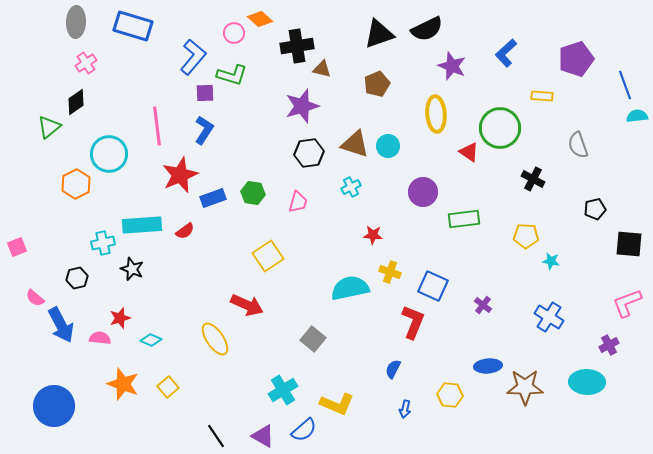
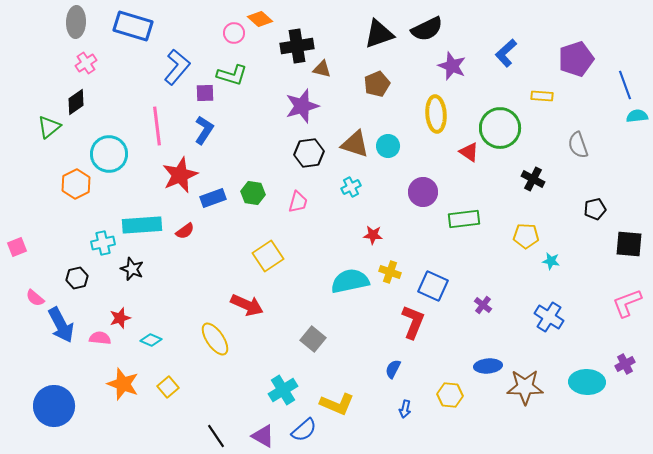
blue L-shape at (193, 57): moved 16 px left, 10 px down
cyan semicircle at (350, 288): moved 7 px up
purple cross at (609, 345): moved 16 px right, 19 px down
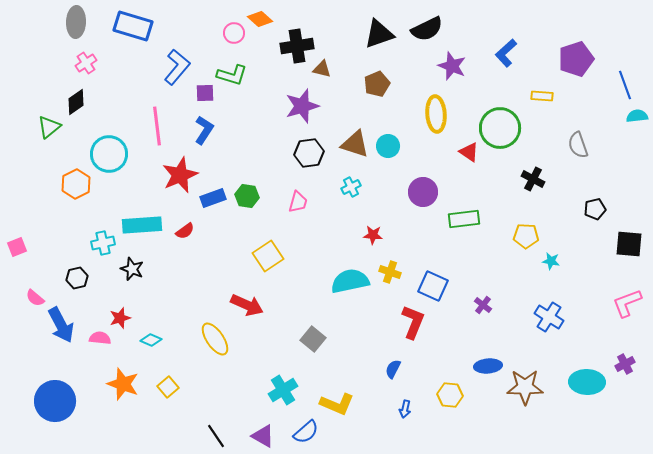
green hexagon at (253, 193): moved 6 px left, 3 px down
blue circle at (54, 406): moved 1 px right, 5 px up
blue semicircle at (304, 430): moved 2 px right, 2 px down
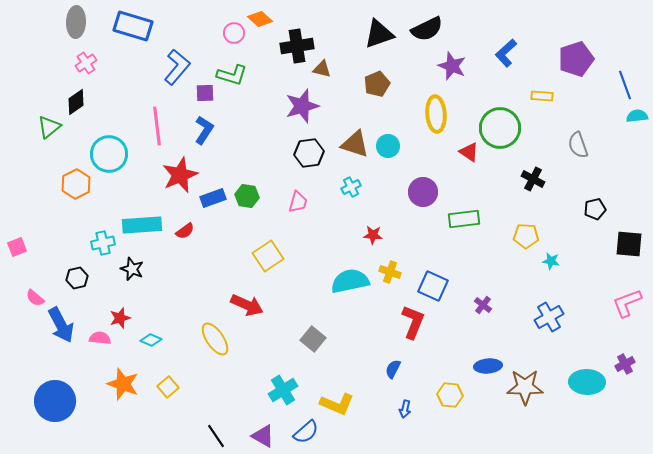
blue cross at (549, 317): rotated 28 degrees clockwise
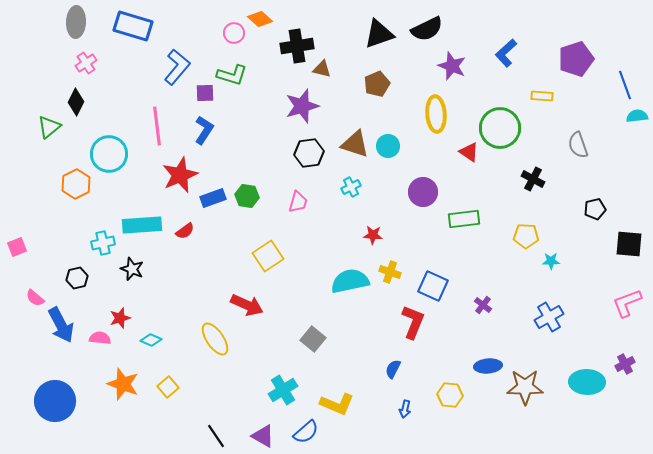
black diamond at (76, 102): rotated 28 degrees counterclockwise
cyan star at (551, 261): rotated 12 degrees counterclockwise
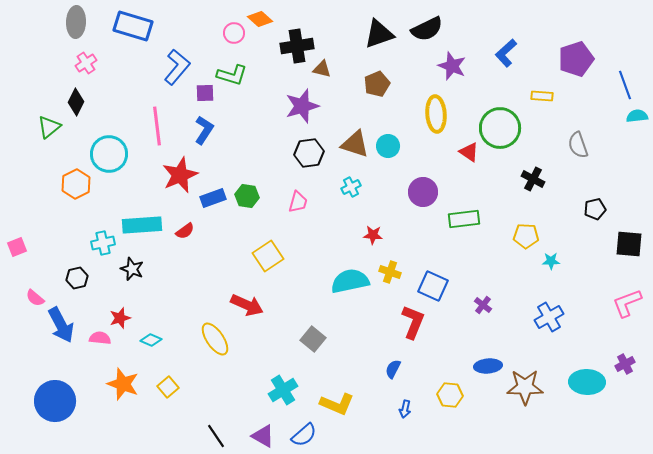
blue semicircle at (306, 432): moved 2 px left, 3 px down
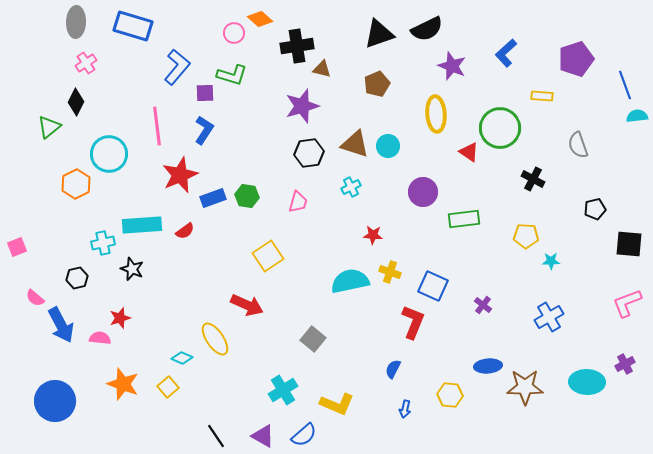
cyan diamond at (151, 340): moved 31 px right, 18 px down
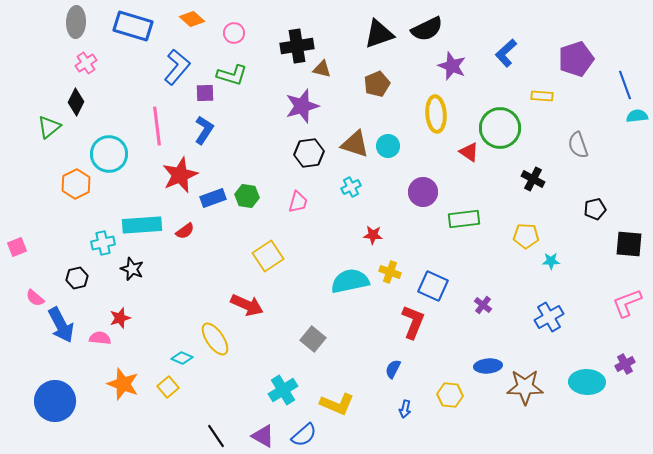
orange diamond at (260, 19): moved 68 px left
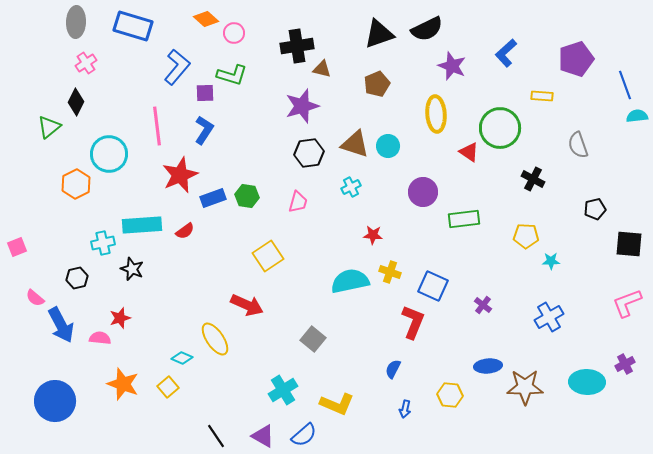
orange diamond at (192, 19): moved 14 px right
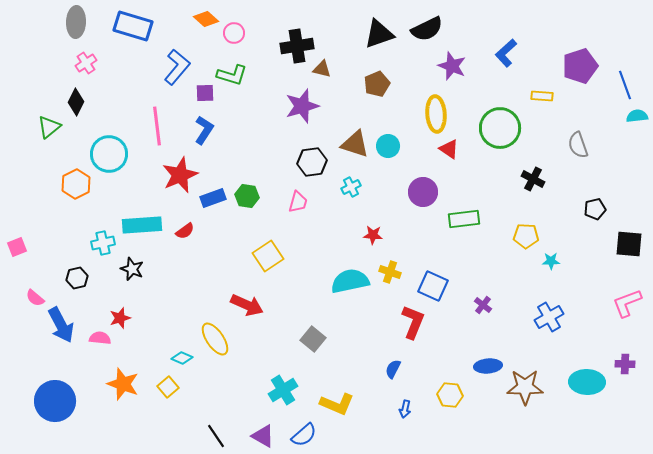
purple pentagon at (576, 59): moved 4 px right, 7 px down
red triangle at (469, 152): moved 20 px left, 3 px up
black hexagon at (309, 153): moved 3 px right, 9 px down
purple cross at (625, 364): rotated 30 degrees clockwise
